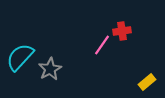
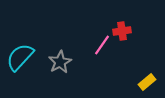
gray star: moved 10 px right, 7 px up
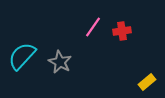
pink line: moved 9 px left, 18 px up
cyan semicircle: moved 2 px right, 1 px up
gray star: rotated 15 degrees counterclockwise
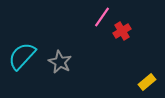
pink line: moved 9 px right, 10 px up
red cross: rotated 24 degrees counterclockwise
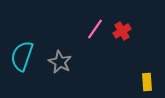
pink line: moved 7 px left, 12 px down
cyan semicircle: rotated 24 degrees counterclockwise
yellow rectangle: rotated 54 degrees counterclockwise
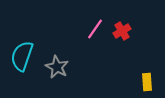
gray star: moved 3 px left, 5 px down
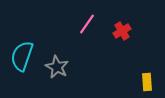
pink line: moved 8 px left, 5 px up
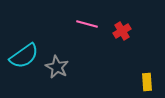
pink line: rotated 70 degrees clockwise
cyan semicircle: moved 2 px right; rotated 144 degrees counterclockwise
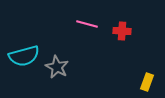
red cross: rotated 36 degrees clockwise
cyan semicircle: rotated 20 degrees clockwise
yellow rectangle: rotated 24 degrees clockwise
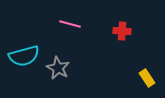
pink line: moved 17 px left
gray star: moved 1 px right, 1 px down
yellow rectangle: moved 4 px up; rotated 54 degrees counterclockwise
